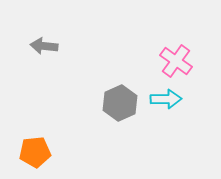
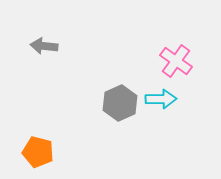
cyan arrow: moved 5 px left
orange pentagon: moved 3 px right; rotated 20 degrees clockwise
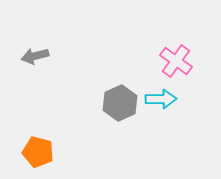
gray arrow: moved 9 px left, 10 px down; rotated 20 degrees counterclockwise
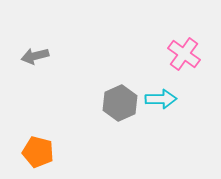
pink cross: moved 8 px right, 7 px up
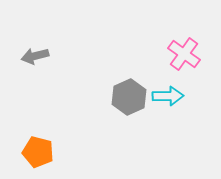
cyan arrow: moved 7 px right, 3 px up
gray hexagon: moved 9 px right, 6 px up
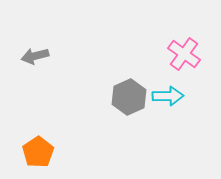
orange pentagon: rotated 24 degrees clockwise
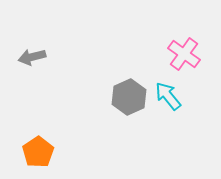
gray arrow: moved 3 px left, 1 px down
cyan arrow: rotated 128 degrees counterclockwise
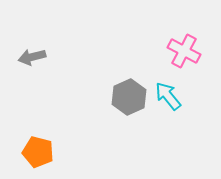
pink cross: moved 3 px up; rotated 8 degrees counterclockwise
orange pentagon: rotated 24 degrees counterclockwise
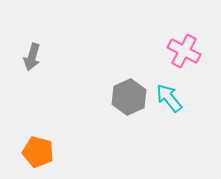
gray arrow: rotated 60 degrees counterclockwise
cyan arrow: moved 1 px right, 2 px down
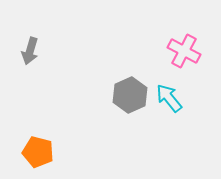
gray arrow: moved 2 px left, 6 px up
gray hexagon: moved 1 px right, 2 px up
